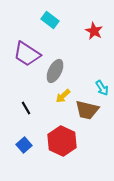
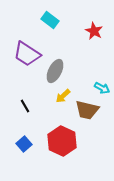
cyan arrow: rotated 28 degrees counterclockwise
black line: moved 1 px left, 2 px up
blue square: moved 1 px up
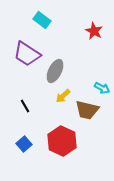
cyan rectangle: moved 8 px left
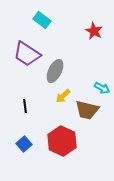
black line: rotated 24 degrees clockwise
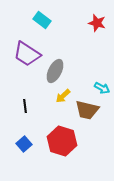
red star: moved 3 px right, 8 px up; rotated 12 degrees counterclockwise
red hexagon: rotated 8 degrees counterclockwise
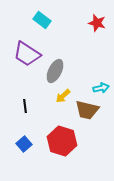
cyan arrow: moved 1 px left; rotated 42 degrees counterclockwise
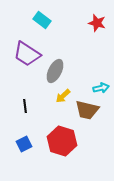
blue square: rotated 14 degrees clockwise
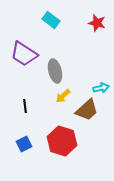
cyan rectangle: moved 9 px right
purple trapezoid: moved 3 px left
gray ellipse: rotated 40 degrees counterclockwise
brown trapezoid: rotated 55 degrees counterclockwise
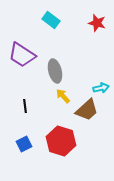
purple trapezoid: moved 2 px left, 1 px down
yellow arrow: rotated 91 degrees clockwise
red hexagon: moved 1 px left
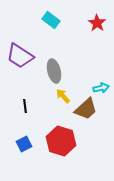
red star: rotated 18 degrees clockwise
purple trapezoid: moved 2 px left, 1 px down
gray ellipse: moved 1 px left
brown trapezoid: moved 1 px left, 1 px up
